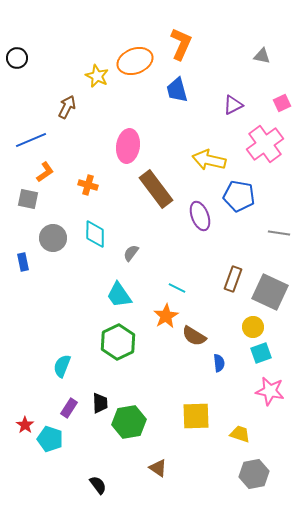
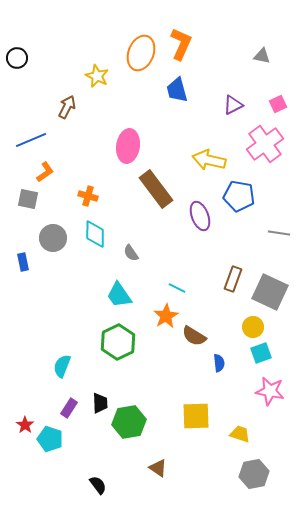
orange ellipse at (135, 61): moved 6 px right, 8 px up; rotated 48 degrees counterclockwise
pink square at (282, 103): moved 4 px left, 1 px down
orange cross at (88, 185): moved 11 px down
gray semicircle at (131, 253): rotated 72 degrees counterclockwise
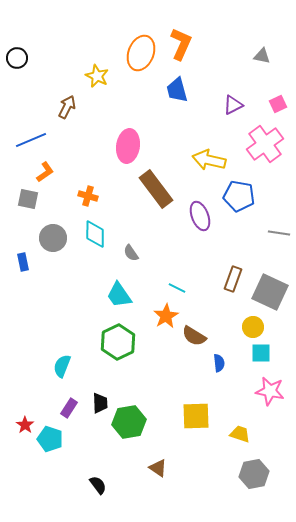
cyan square at (261, 353): rotated 20 degrees clockwise
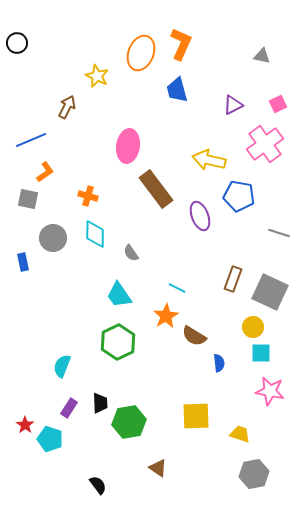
black circle at (17, 58): moved 15 px up
gray line at (279, 233): rotated 10 degrees clockwise
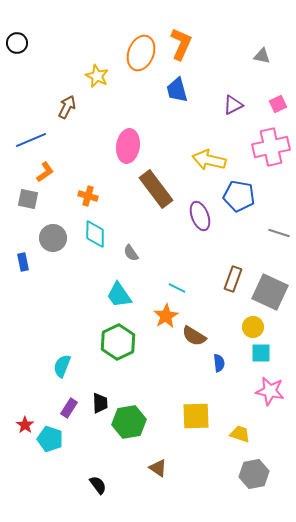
pink cross at (265, 144): moved 6 px right, 3 px down; rotated 24 degrees clockwise
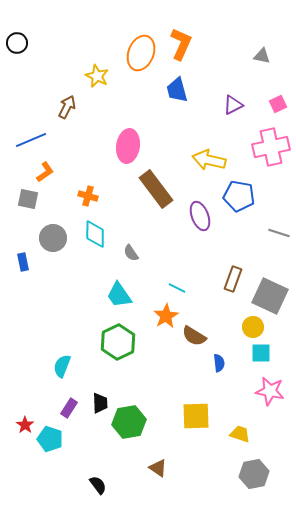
gray square at (270, 292): moved 4 px down
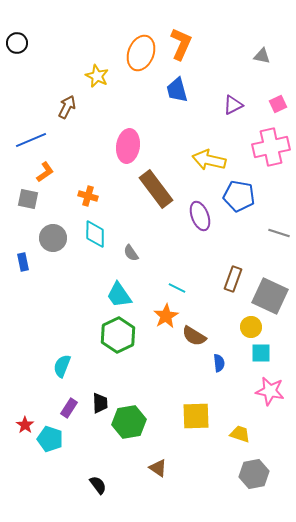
yellow circle at (253, 327): moved 2 px left
green hexagon at (118, 342): moved 7 px up
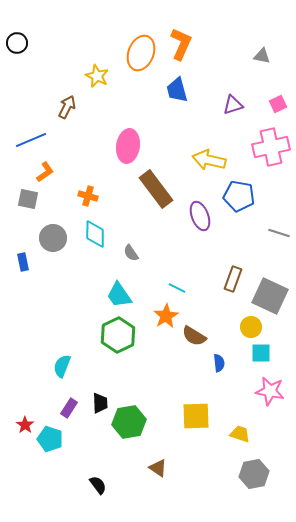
purple triangle at (233, 105): rotated 10 degrees clockwise
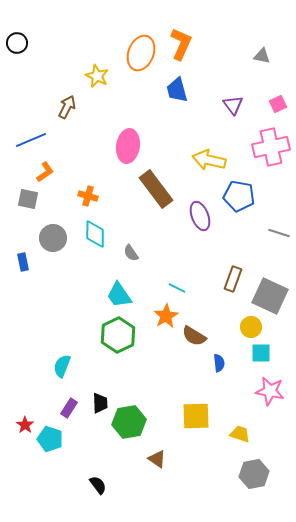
purple triangle at (233, 105): rotated 50 degrees counterclockwise
brown triangle at (158, 468): moved 1 px left, 9 px up
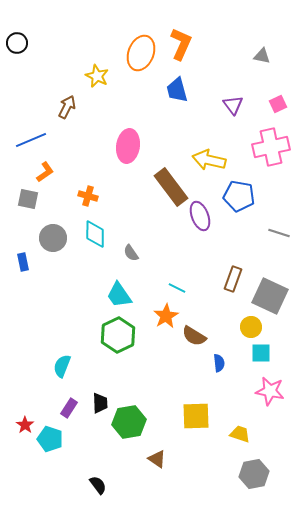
brown rectangle at (156, 189): moved 15 px right, 2 px up
